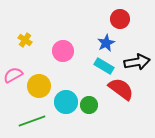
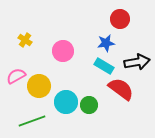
blue star: rotated 18 degrees clockwise
pink semicircle: moved 3 px right, 1 px down
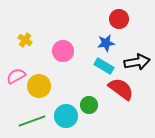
red circle: moved 1 px left
cyan circle: moved 14 px down
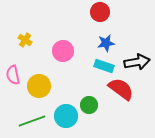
red circle: moved 19 px left, 7 px up
cyan rectangle: rotated 12 degrees counterclockwise
pink semicircle: moved 3 px left, 1 px up; rotated 72 degrees counterclockwise
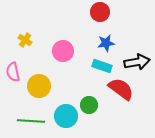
cyan rectangle: moved 2 px left
pink semicircle: moved 3 px up
green line: moved 1 px left; rotated 24 degrees clockwise
